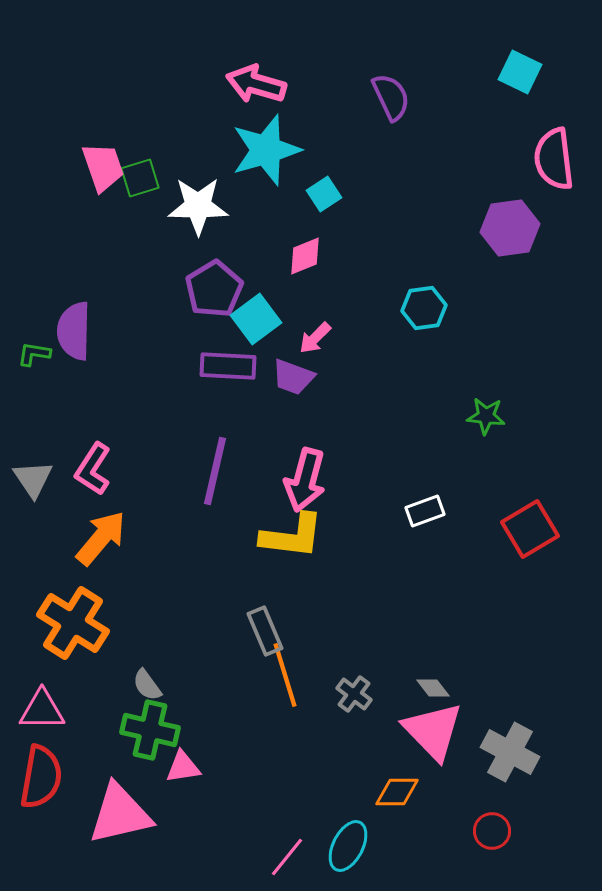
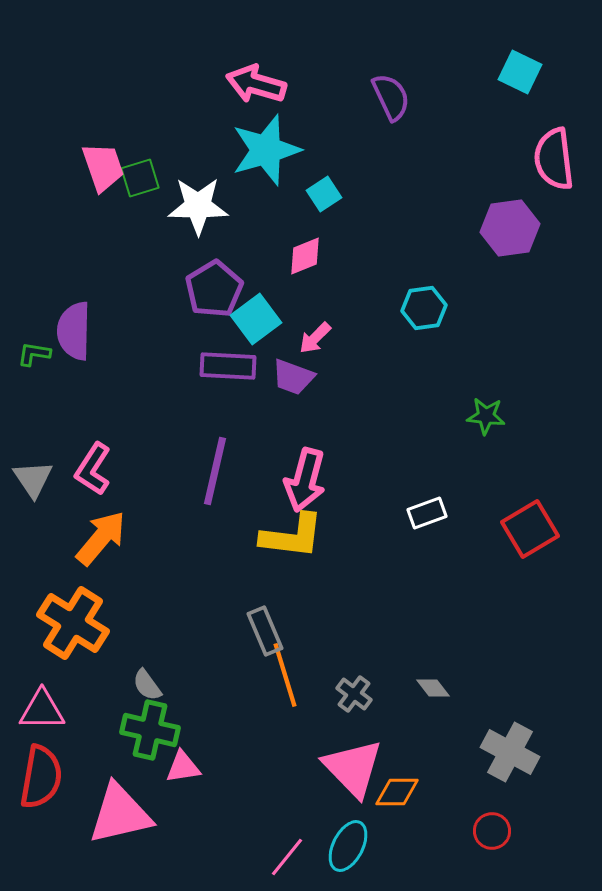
white rectangle at (425, 511): moved 2 px right, 2 px down
pink triangle at (433, 731): moved 80 px left, 37 px down
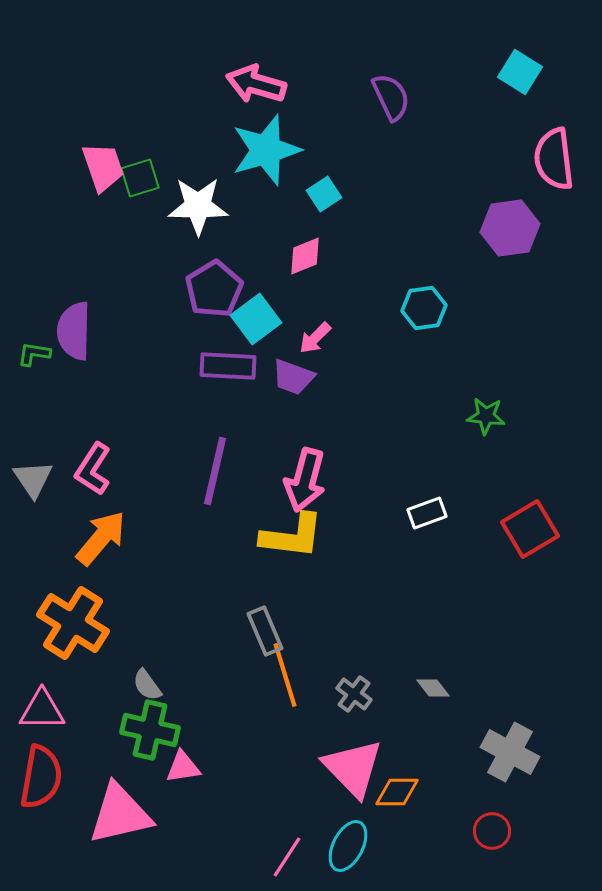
cyan square at (520, 72): rotated 6 degrees clockwise
pink line at (287, 857): rotated 6 degrees counterclockwise
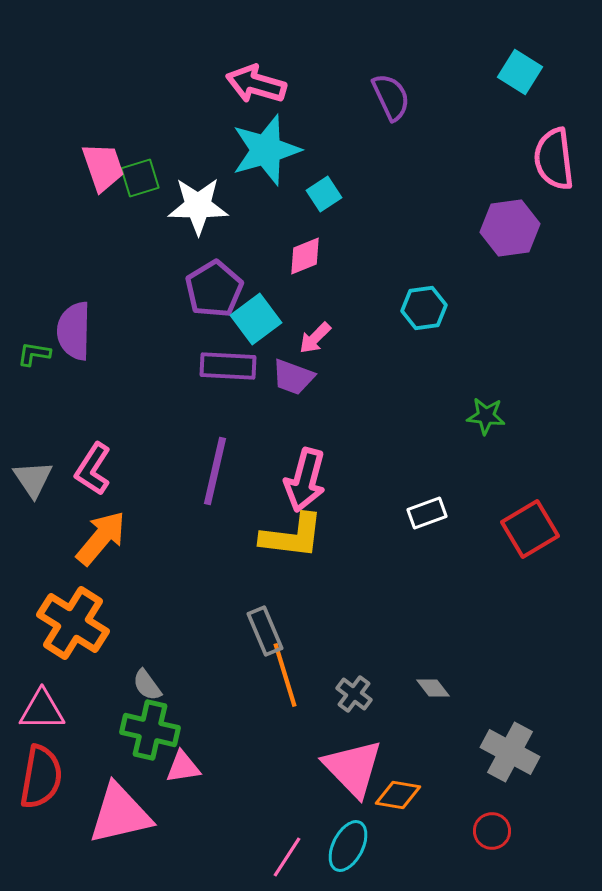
orange diamond at (397, 792): moved 1 px right, 3 px down; rotated 9 degrees clockwise
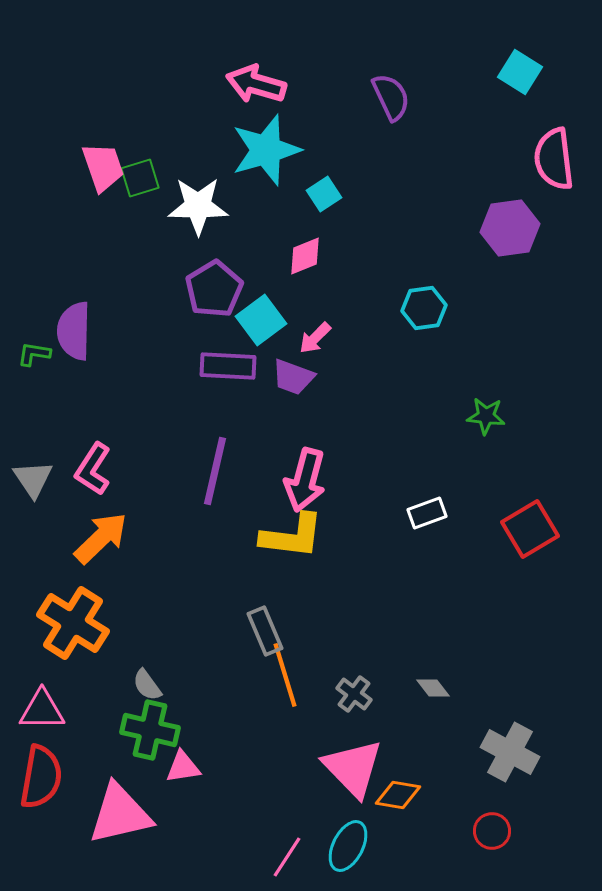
cyan square at (256, 319): moved 5 px right, 1 px down
orange arrow at (101, 538): rotated 6 degrees clockwise
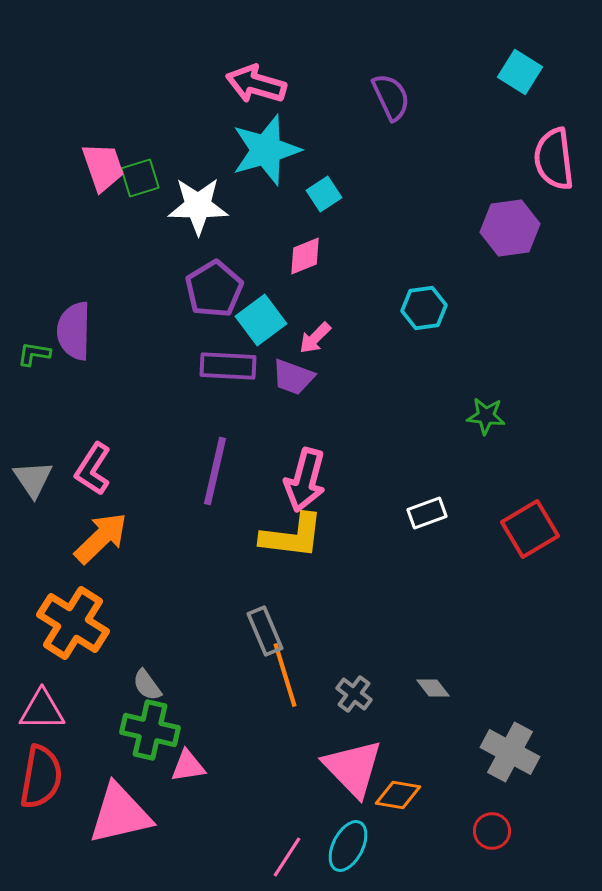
pink triangle at (183, 767): moved 5 px right, 1 px up
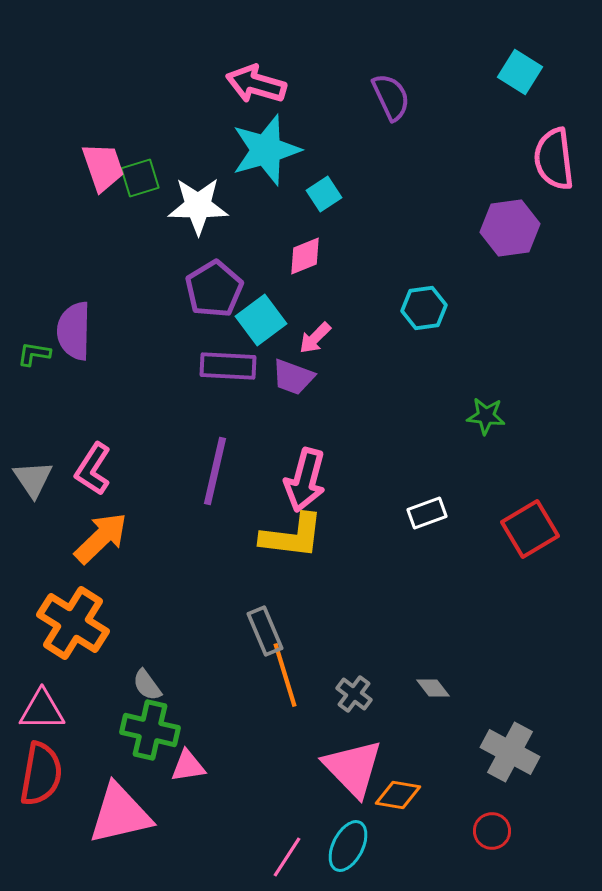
red semicircle at (41, 777): moved 3 px up
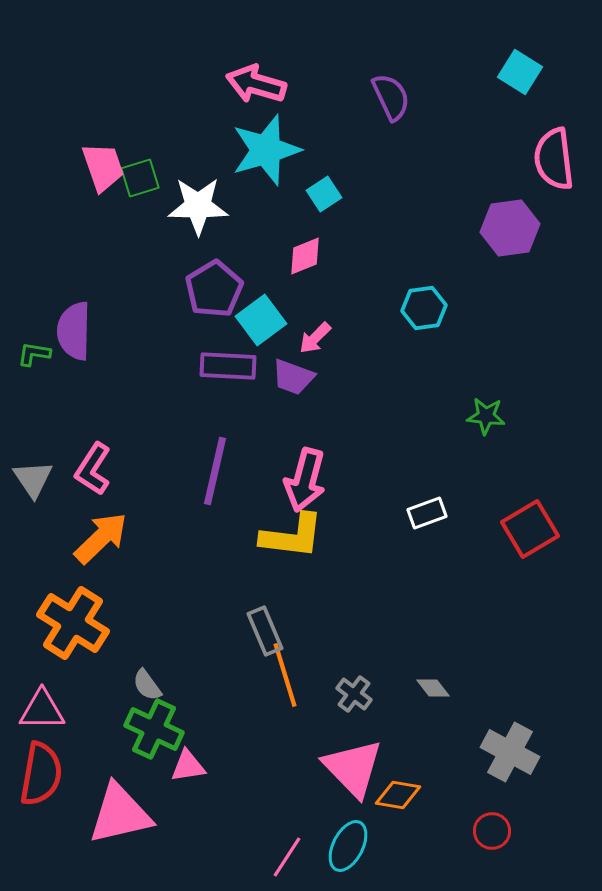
green cross at (150, 730): moved 4 px right, 1 px up; rotated 12 degrees clockwise
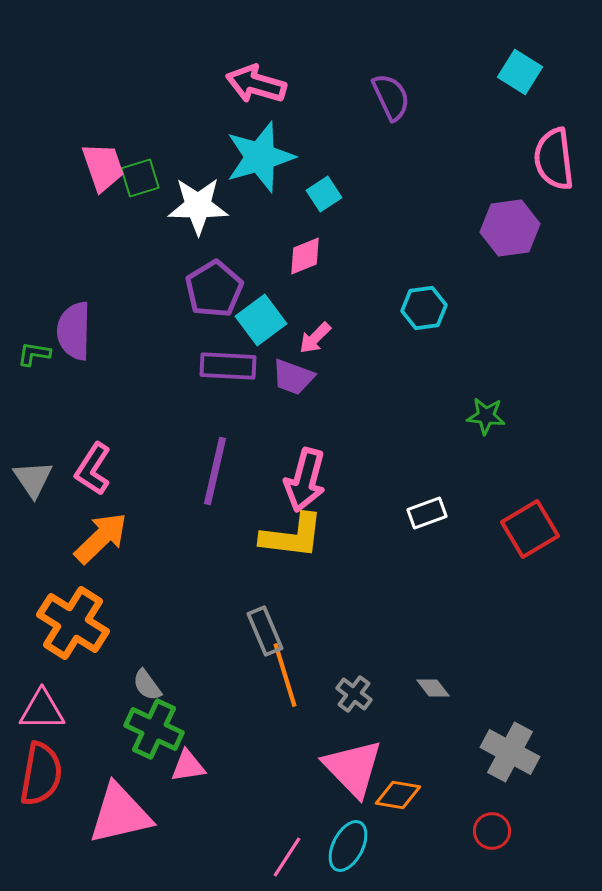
cyan star at (266, 150): moved 6 px left, 7 px down
